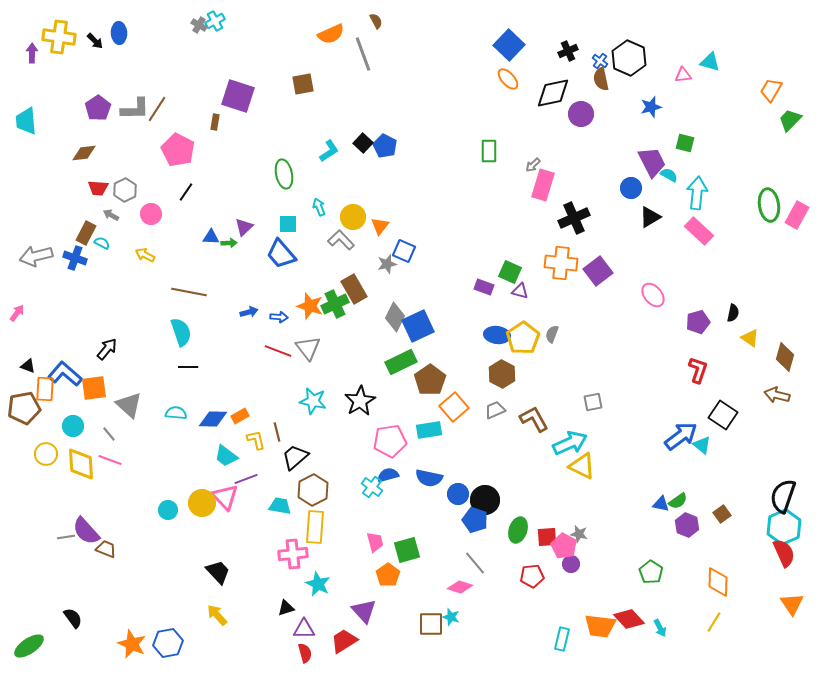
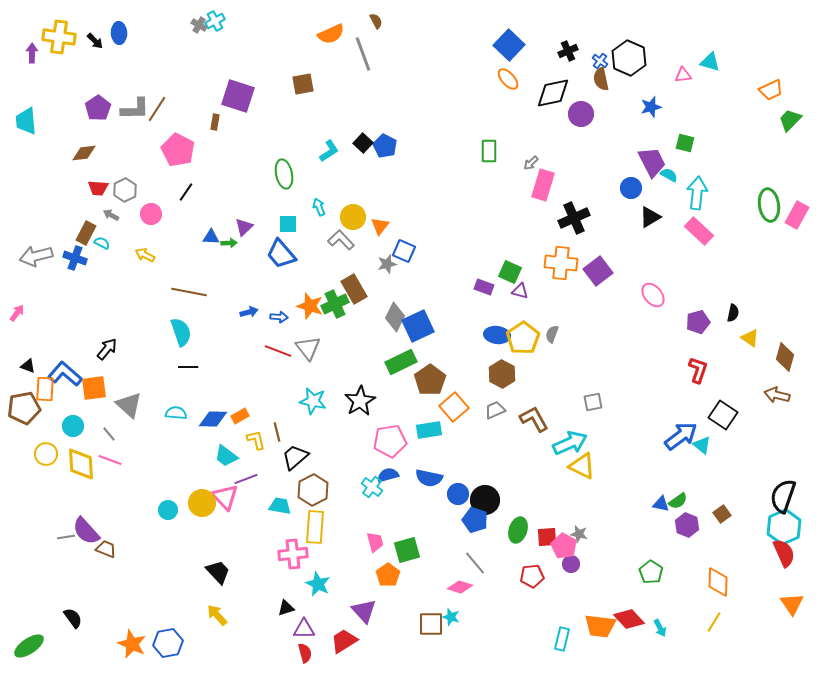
orange trapezoid at (771, 90): rotated 145 degrees counterclockwise
gray arrow at (533, 165): moved 2 px left, 2 px up
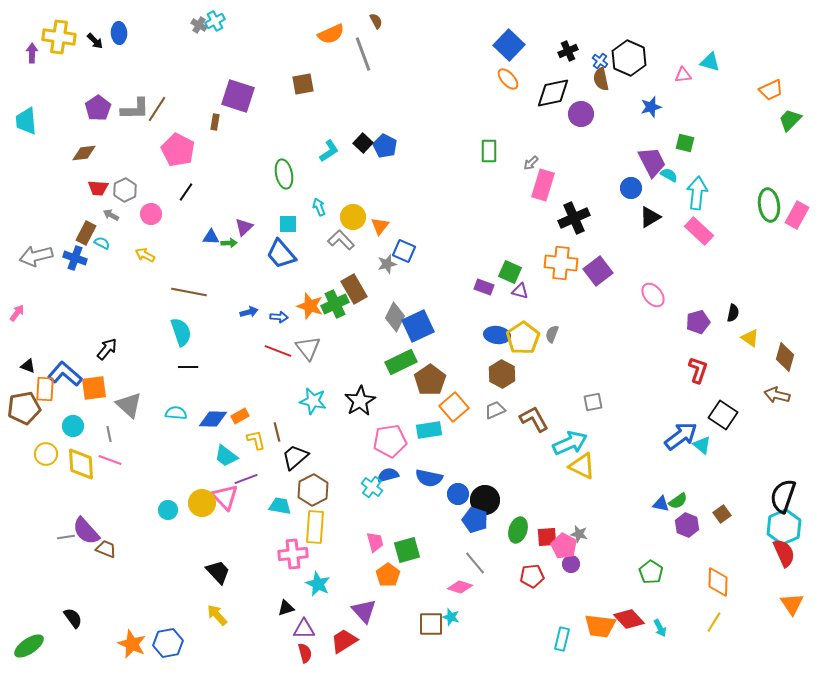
gray line at (109, 434): rotated 28 degrees clockwise
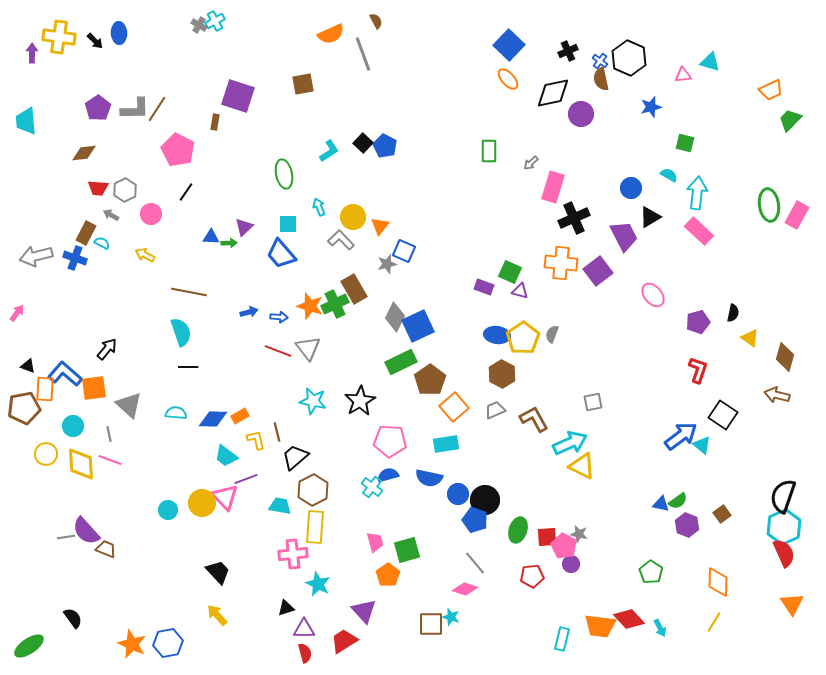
purple trapezoid at (652, 162): moved 28 px left, 74 px down
pink rectangle at (543, 185): moved 10 px right, 2 px down
cyan rectangle at (429, 430): moved 17 px right, 14 px down
pink pentagon at (390, 441): rotated 12 degrees clockwise
pink diamond at (460, 587): moved 5 px right, 2 px down
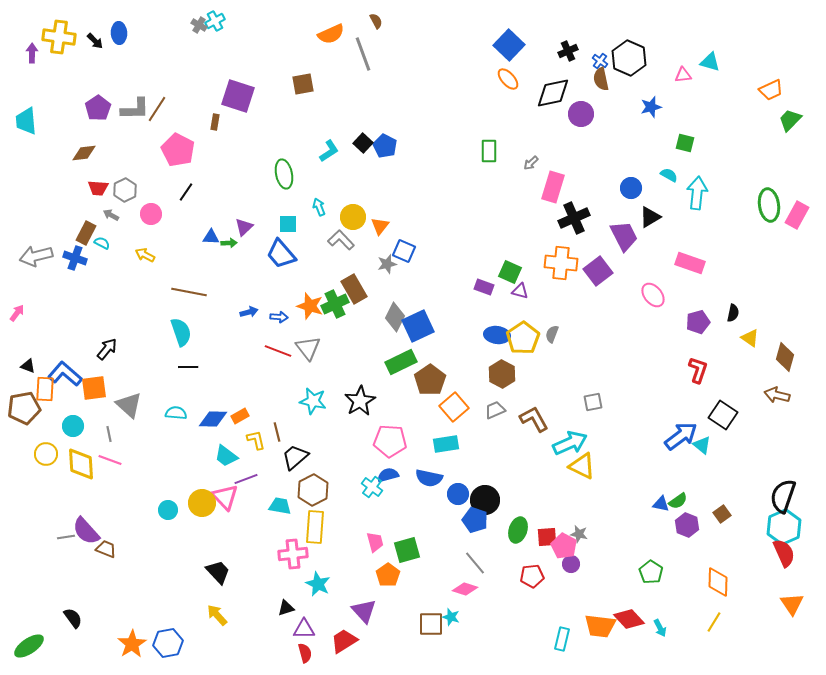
pink rectangle at (699, 231): moved 9 px left, 32 px down; rotated 24 degrees counterclockwise
orange star at (132, 644): rotated 16 degrees clockwise
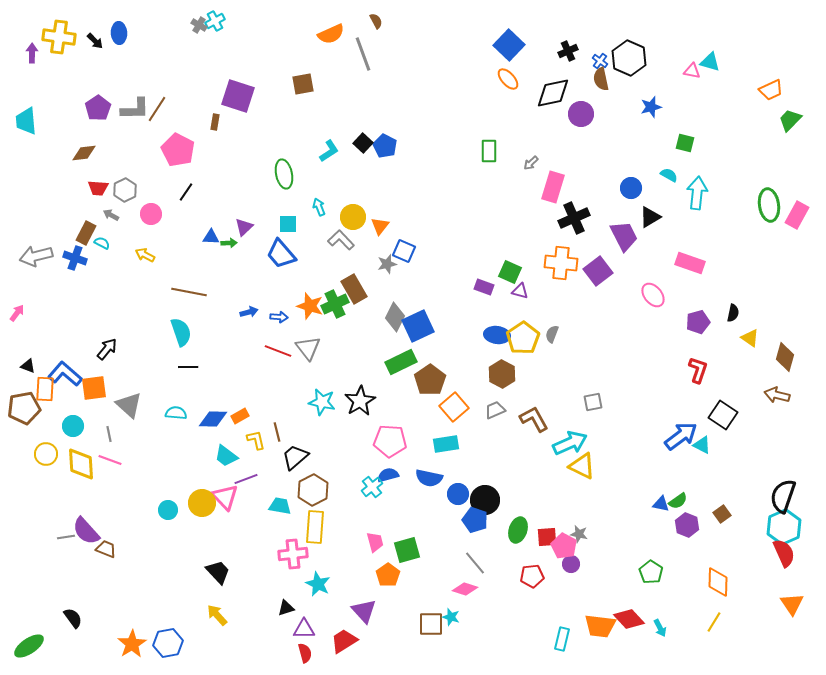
pink triangle at (683, 75): moved 9 px right, 4 px up; rotated 18 degrees clockwise
cyan star at (313, 401): moved 9 px right, 1 px down
cyan triangle at (702, 445): rotated 12 degrees counterclockwise
cyan cross at (372, 487): rotated 15 degrees clockwise
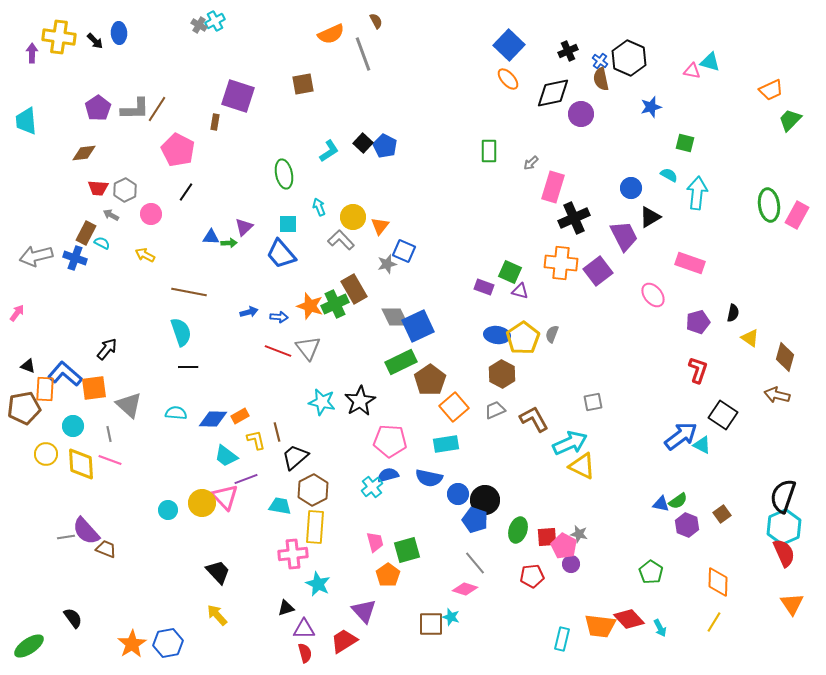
gray diamond at (395, 317): rotated 52 degrees counterclockwise
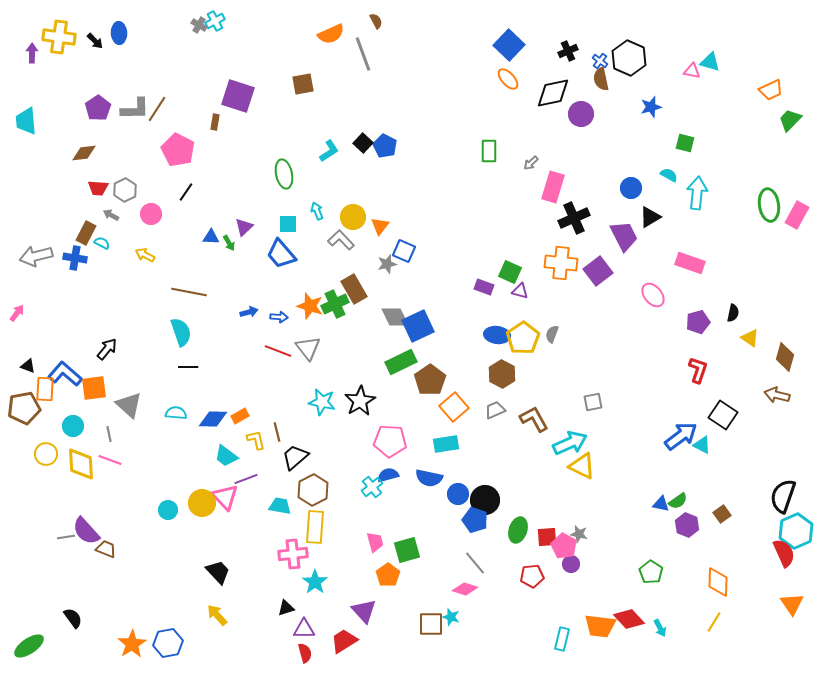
cyan arrow at (319, 207): moved 2 px left, 4 px down
green arrow at (229, 243): rotated 63 degrees clockwise
blue cross at (75, 258): rotated 10 degrees counterclockwise
cyan hexagon at (784, 527): moved 12 px right, 4 px down
cyan star at (318, 584): moved 3 px left, 2 px up; rotated 10 degrees clockwise
